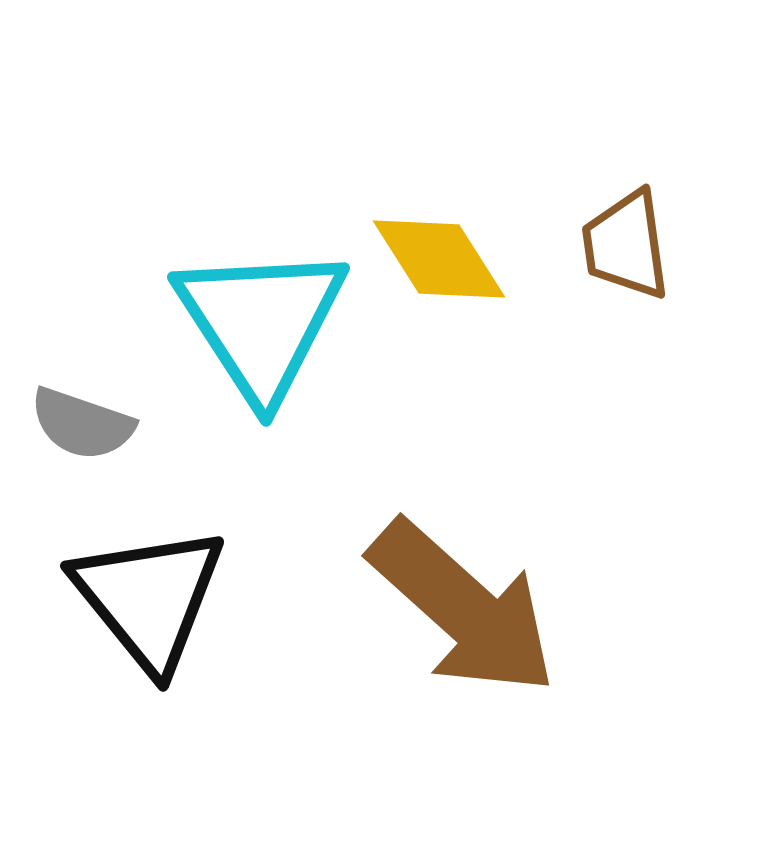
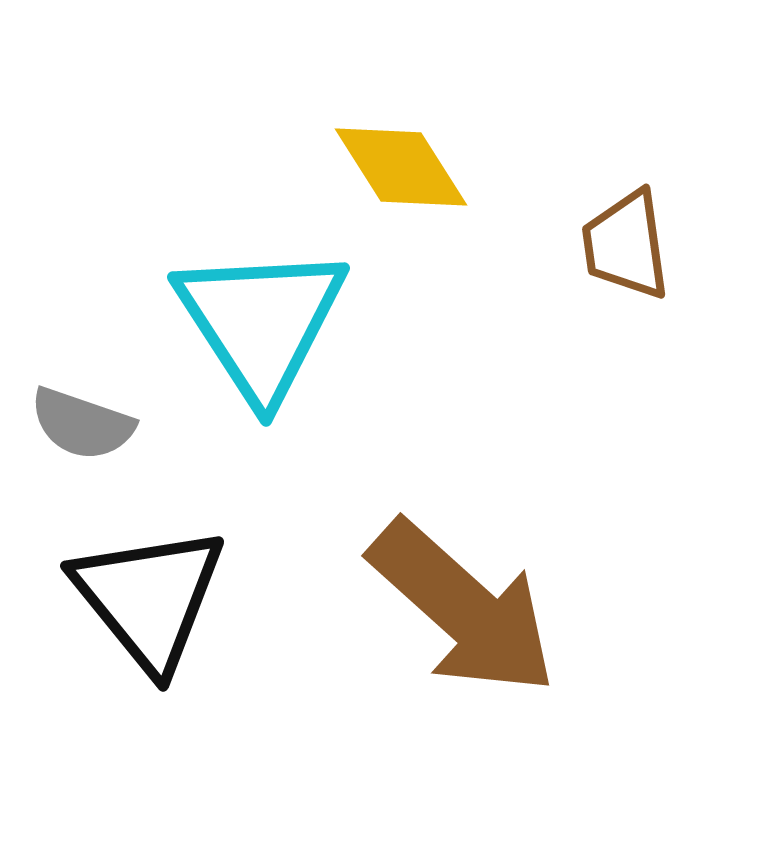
yellow diamond: moved 38 px left, 92 px up
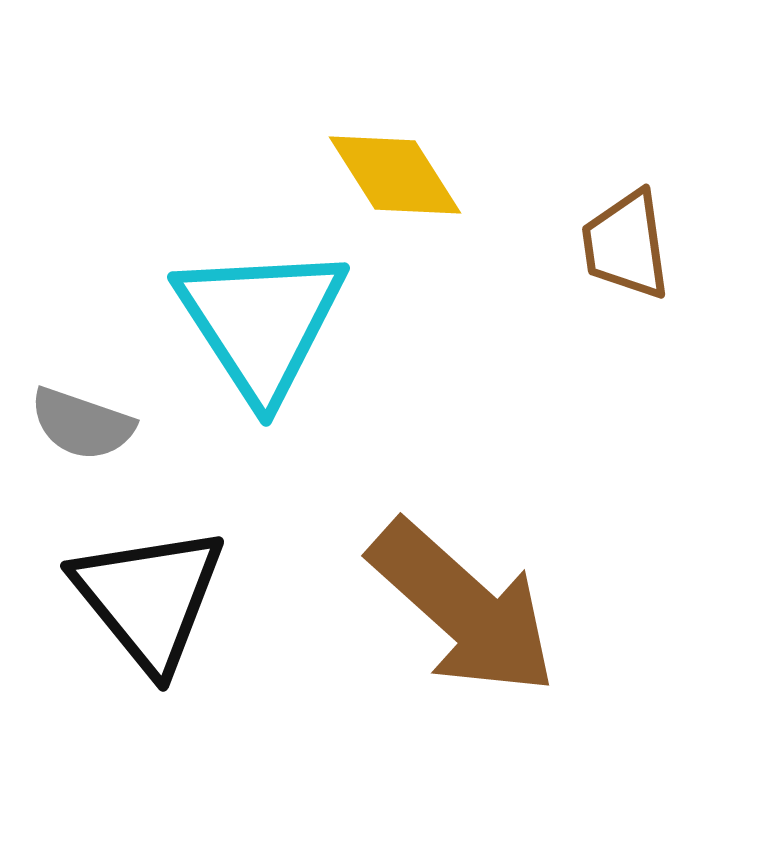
yellow diamond: moved 6 px left, 8 px down
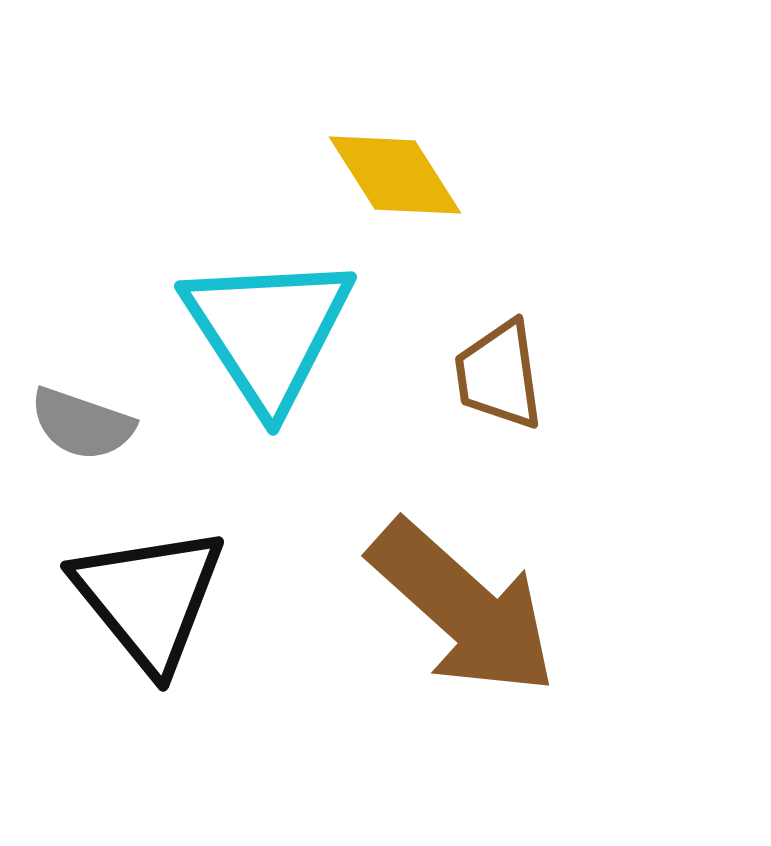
brown trapezoid: moved 127 px left, 130 px down
cyan triangle: moved 7 px right, 9 px down
